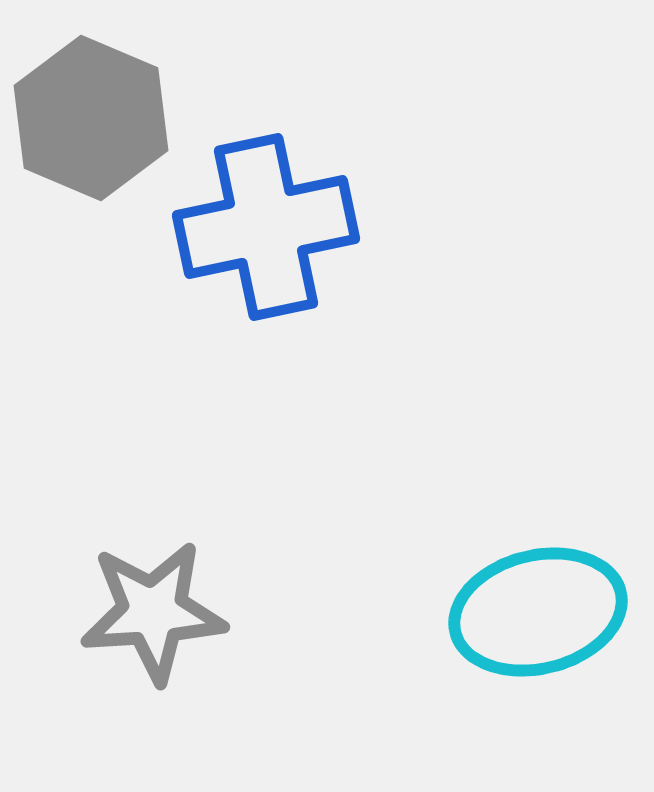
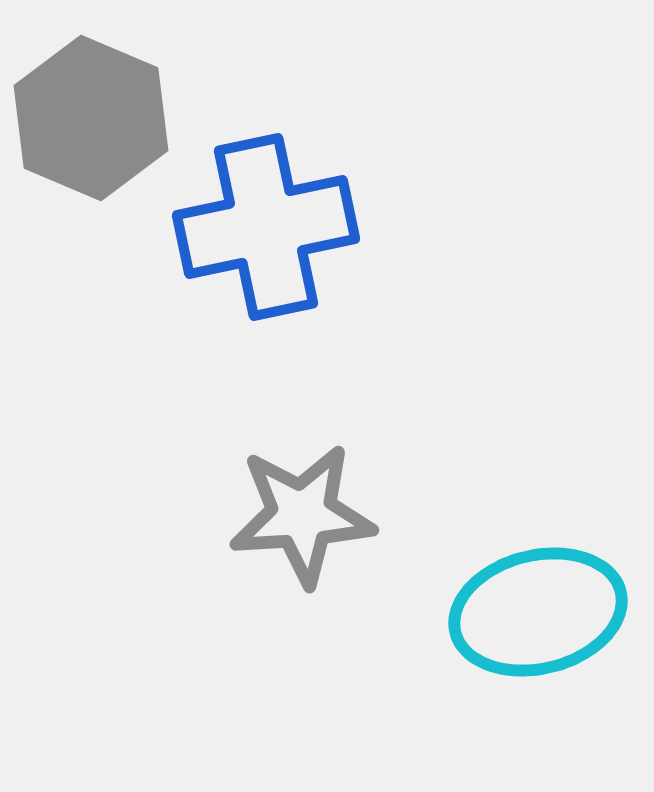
gray star: moved 149 px right, 97 px up
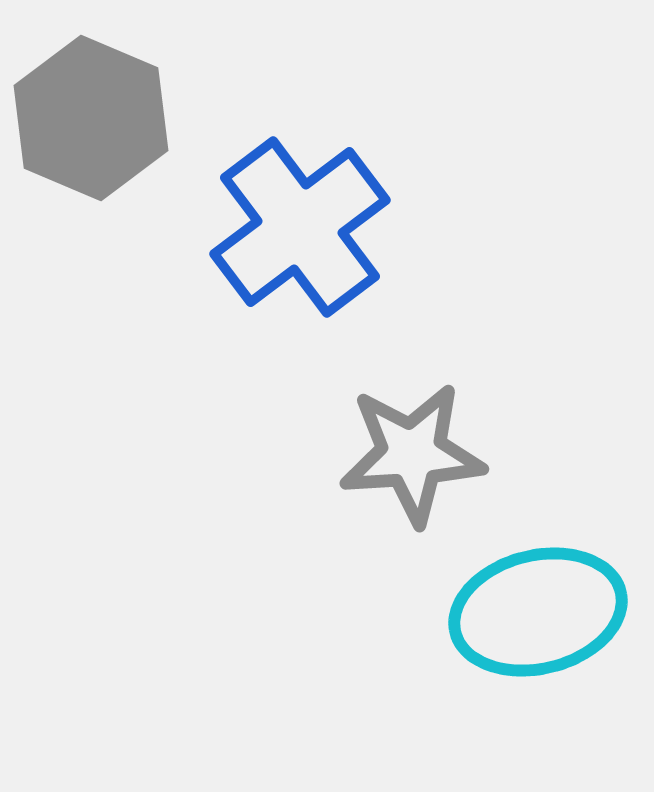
blue cross: moved 34 px right; rotated 25 degrees counterclockwise
gray star: moved 110 px right, 61 px up
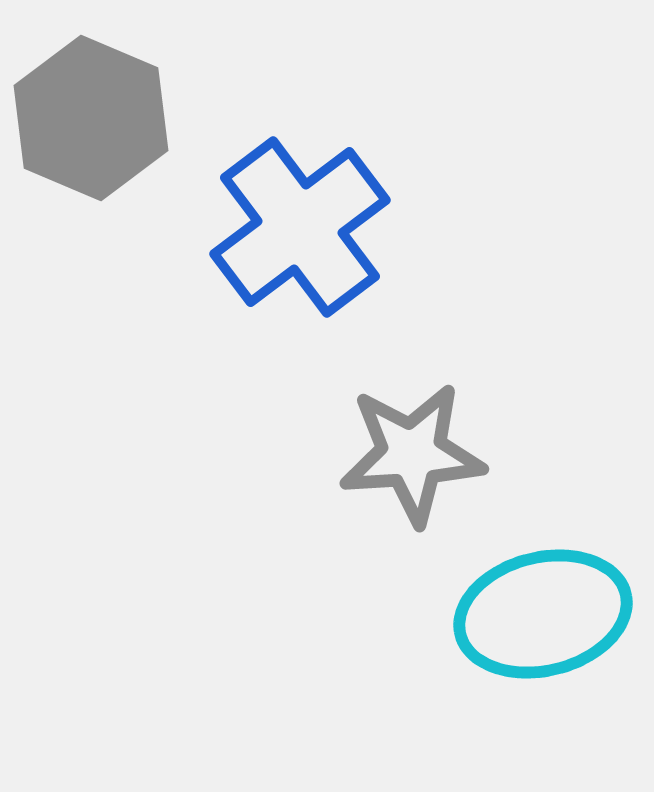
cyan ellipse: moved 5 px right, 2 px down
